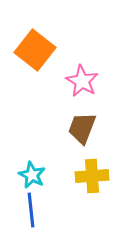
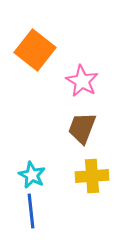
blue line: moved 1 px down
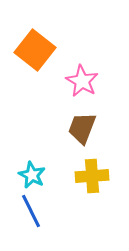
blue line: rotated 20 degrees counterclockwise
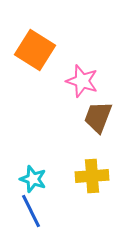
orange square: rotated 6 degrees counterclockwise
pink star: rotated 12 degrees counterclockwise
brown trapezoid: moved 16 px right, 11 px up
cyan star: moved 1 px right, 4 px down; rotated 8 degrees counterclockwise
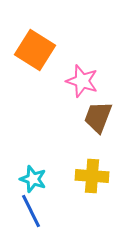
yellow cross: rotated 8 degrees clockwise
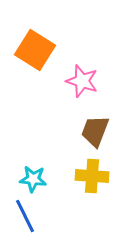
brown trapezoid: moved 3 px left, 14 px down
cyan star: rotated 12 degrees counterclockwise
blue line: moved 6 px left, 5 px down
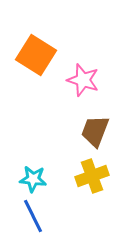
orange square: moved 1 px right, 5 px down
pink star: moved 1 px right, 1 px up
yellow cross: rotated 24 degrees counterclockwise
blue line: moved 8 px right
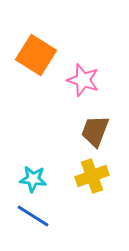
blue line: rotated 32 degrees counterclockwise
